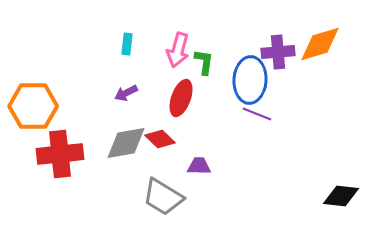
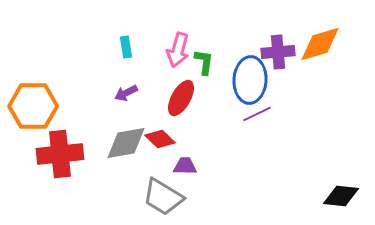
cyan rectangle: moved 1 px left, 3 px down; rotated 15 degrees counterclockwise
red ellipse: rotated 9 degrees clockwise
purple line: rotated 48 degrees counterclockwise
purple trapezoid: moved 14 px left
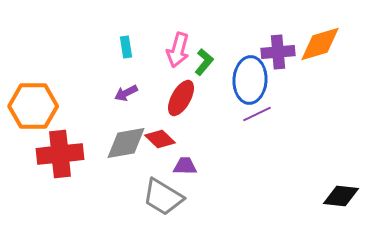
green L-shape: rotated 32 degrees clockwise
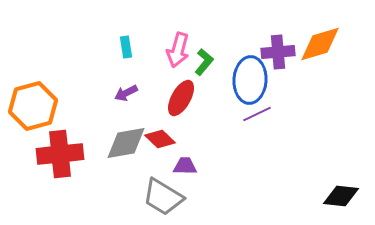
orange hexagon: rotated 15 degrees counterclockwise
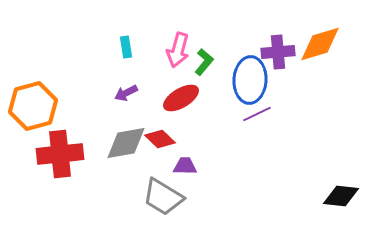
red ellipse: rotated 30 degrees clockwise
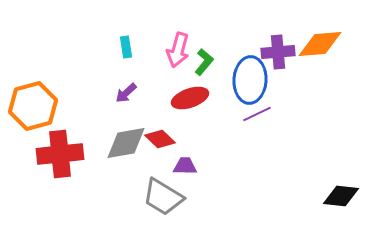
orange diamond: rotated 12 degrees clockwise
purple arrow: rotated 15 degrees counterclockwise
red ellipse: moved 9 px right; rotated 12 degrees clockwise
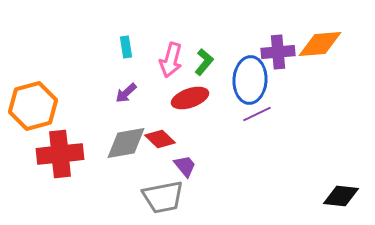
pink arrow: moved 7 px left, 10 px down
purple trapezoid: rotated 50 degrees clockwise
gray trapezoid: rotated 42 degrees counterclockwise
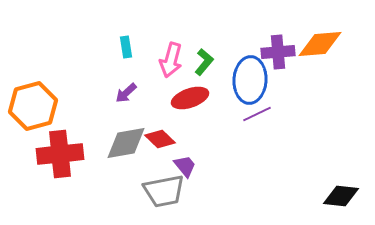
gray trapezoid: moved 1 px right, 6 px up
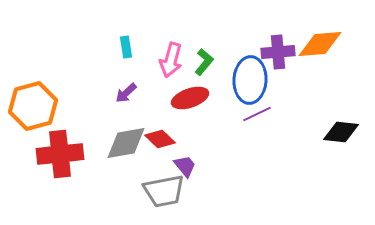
black diamond: moved 64 px up
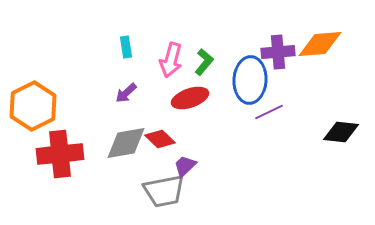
orange hexagon: rotated 12 degrees counterclockwise
purple line: moved 12 px right, 2 px up
purple trapezoid: rotated 95 degrees counterclockwise
